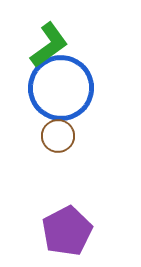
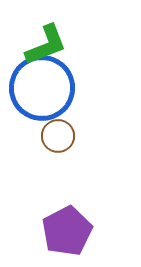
green L-shape: moved 3 px left; rotated 15 degrees clockwise
blue circle: moved 19 px left
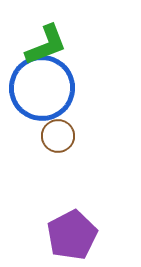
purple pentagon: moved 5 px right, 4 px down
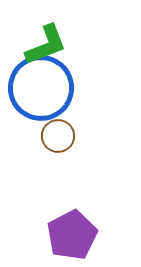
blue circle: moved 1 px left
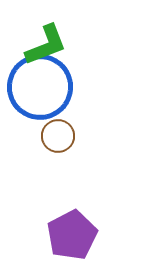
blue circle: moved 1 px left, 1 px up
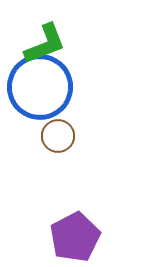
green L-shape: moved 1 px left, 1 px up
purple pentagon: moved 3 px right, 2 px down
